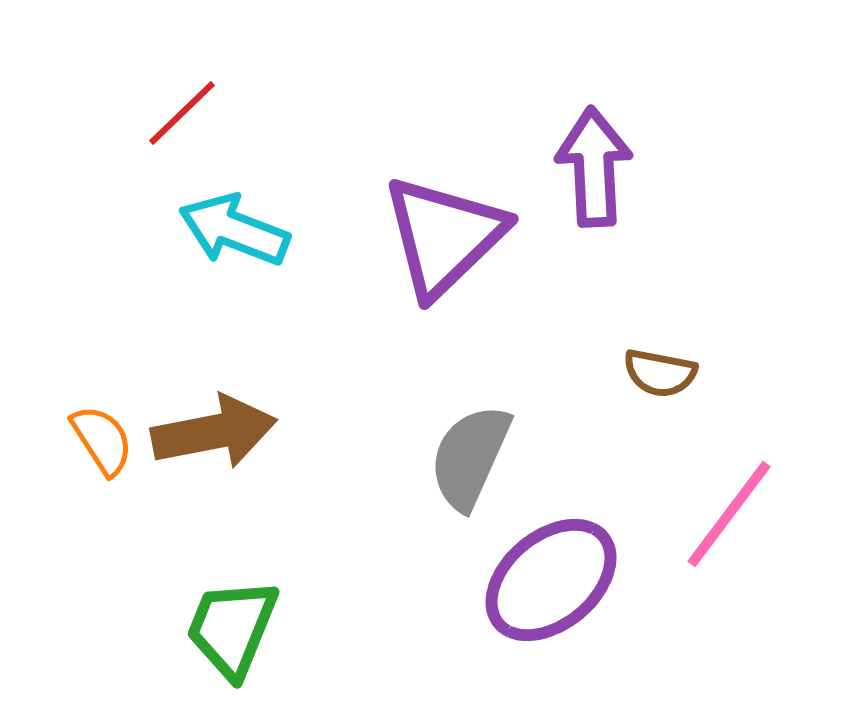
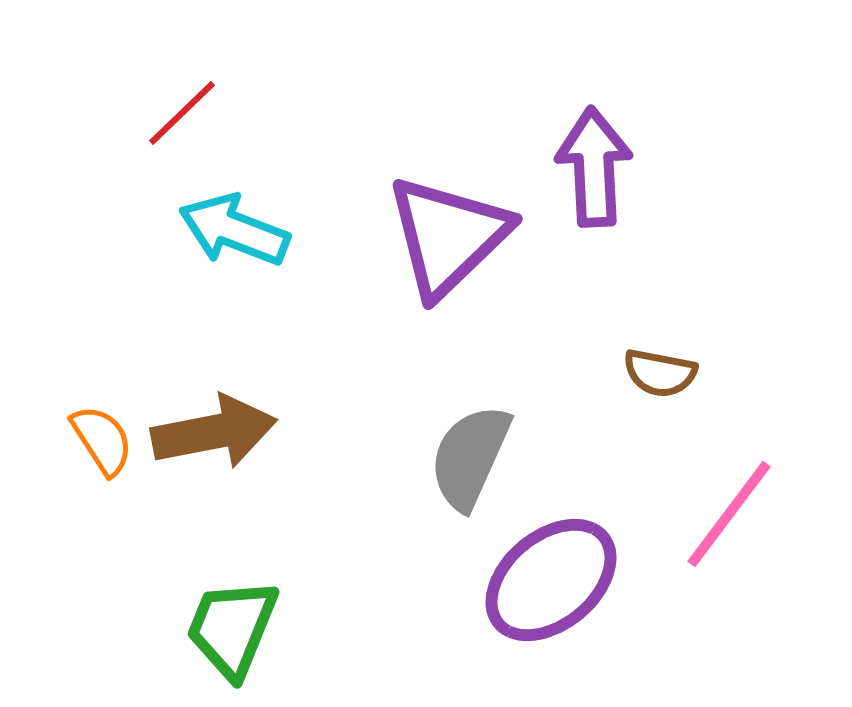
purple triangle: moved 4 px right
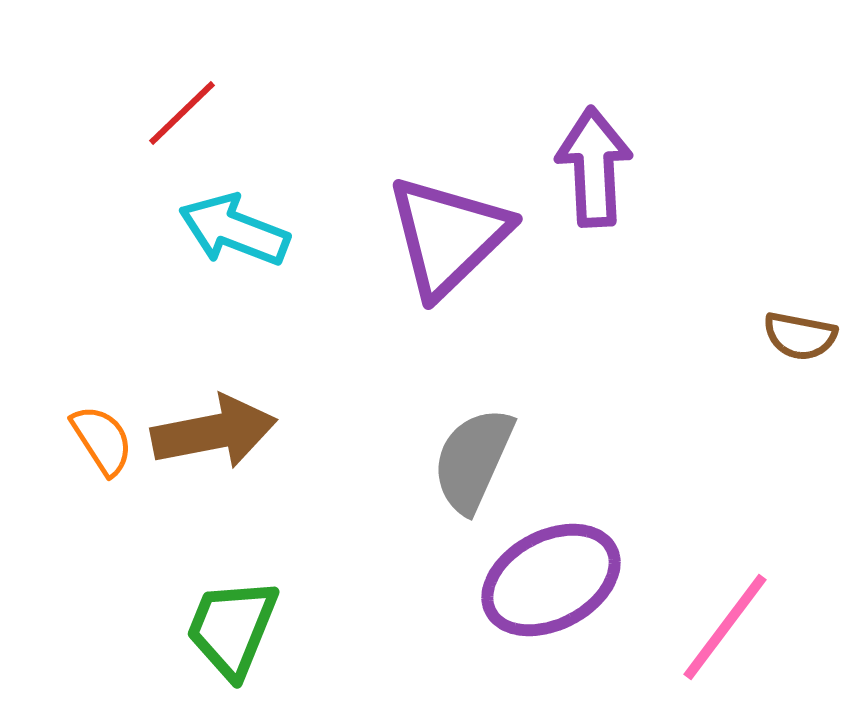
brown semicircle: moved 140 px right, 37 px up
gray semicircle: moved 3 px right, 3 px down
pink line: moved 4 px left, 113 px down
purple ellipse: rotated 12 degrees clockwise
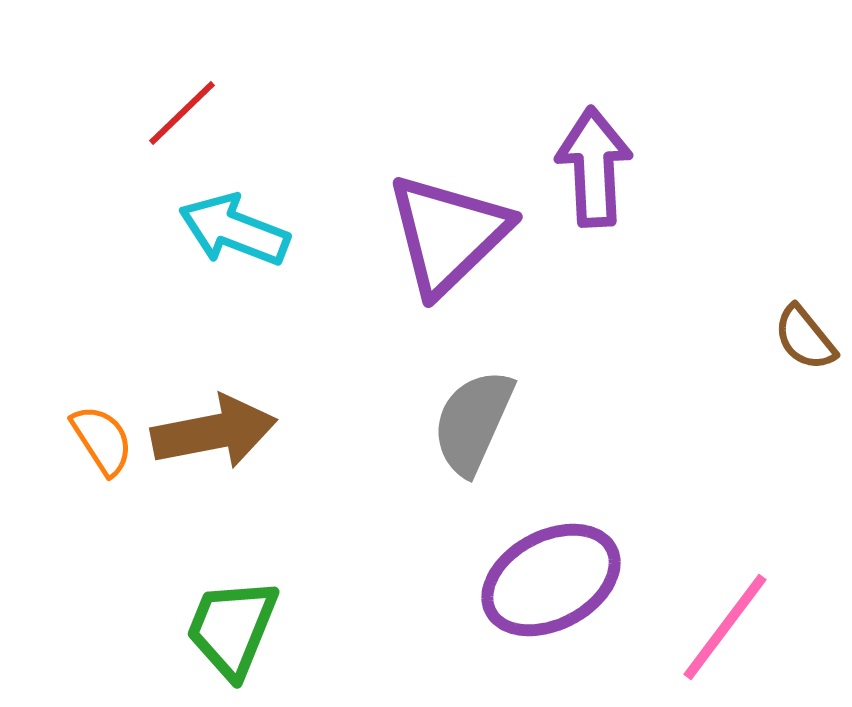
purple triangle: moved 2 px up
brown semicircle: moved 5 px right, 2 px down; rotated 40 degrees clockwise
gray semicircle: moved 38 px up
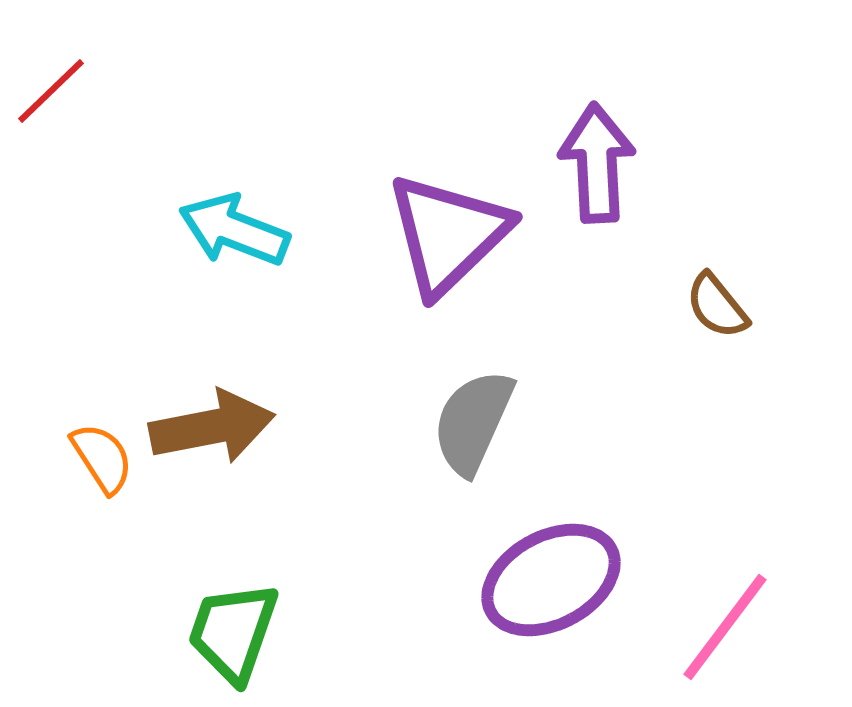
red line: moved 131 px left, 22 px up
purple arrow: moved 3 px right, 4 px up
brown semicircle: moved 88 px left, 32 px up
brown arrow: moved 2 px left, 5 px up
orange semicircle: moved 18 px down
green trapezoid: moved 1 px right, 4 px down; rotated 3 degrees counterclockwise
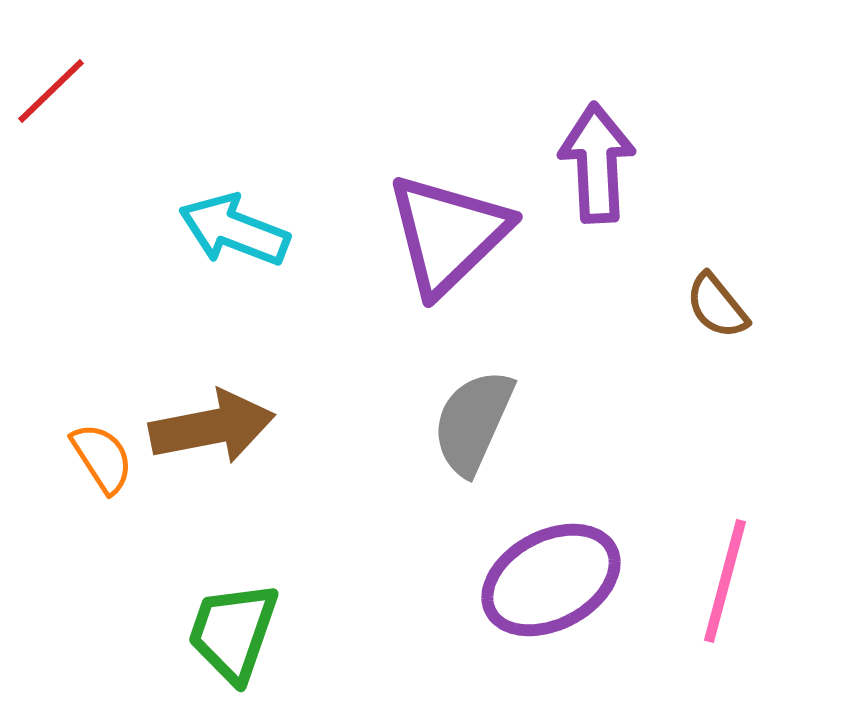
pink line: moved 46 px up; rotated 22 degrees counterclockwise
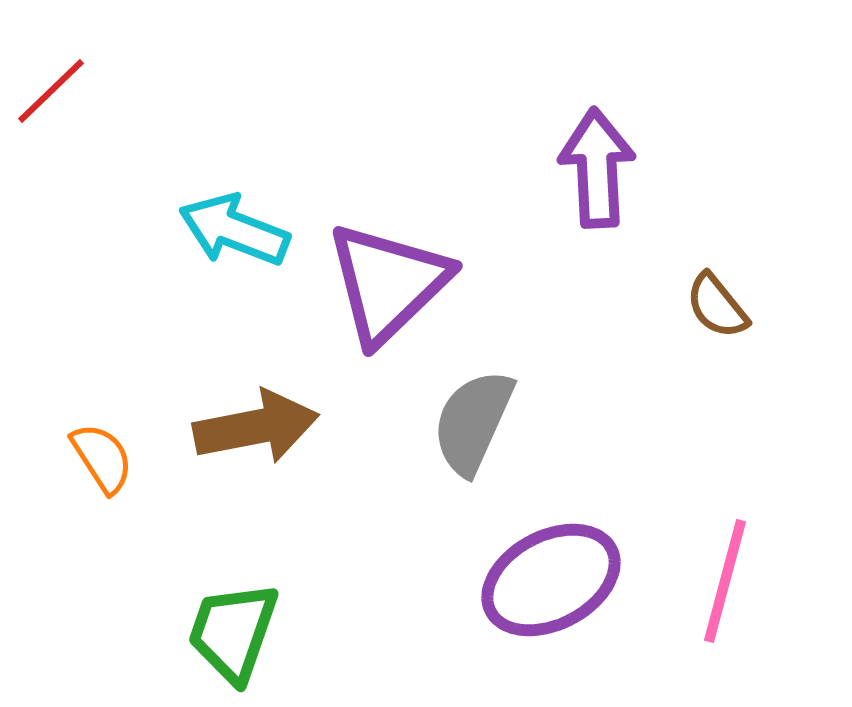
purple arrow: moved 5 px down
purple triangle: moved 60 px left, 49 px down
brown arrow: moved 44 px right
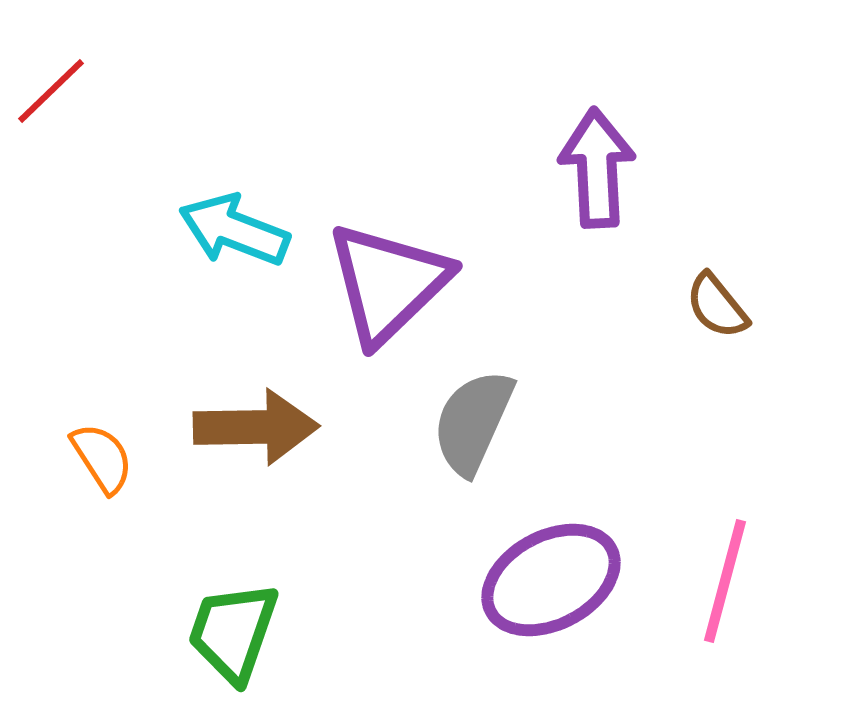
brown arrow: rotated 10 degrees clockwise
